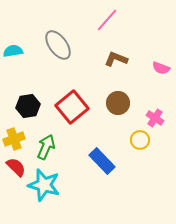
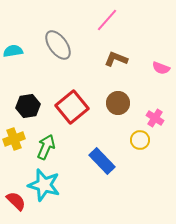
red semicircle: moved 34 px down
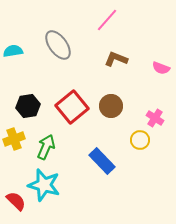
brown circle: moved 7 px left, 3 px down
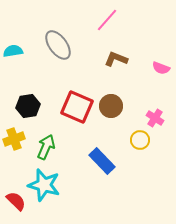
red square: moved 5 px right; rotated 28 degrees counterclockwise
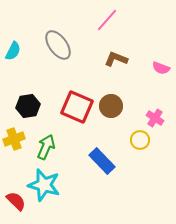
cyan semicircle: rotated 126 degrees clockwise
